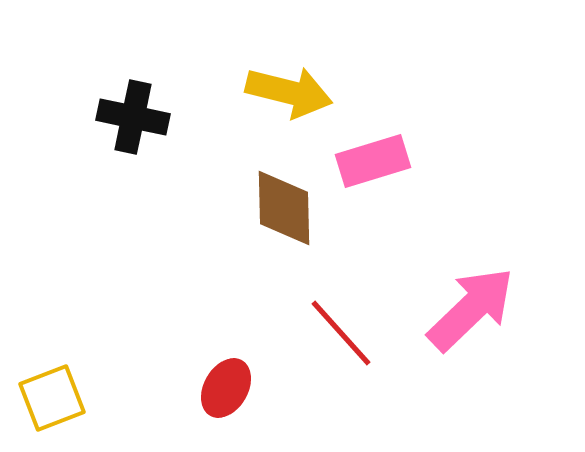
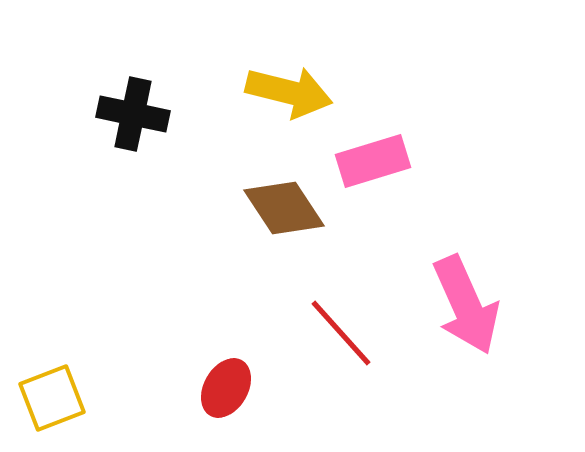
black cross: moved 3 px up
brown diamond: rotated 32 degrees counterclockwise
pink arrow: moved 5 px left, 4 px up; rotated 110 degrees clockwise
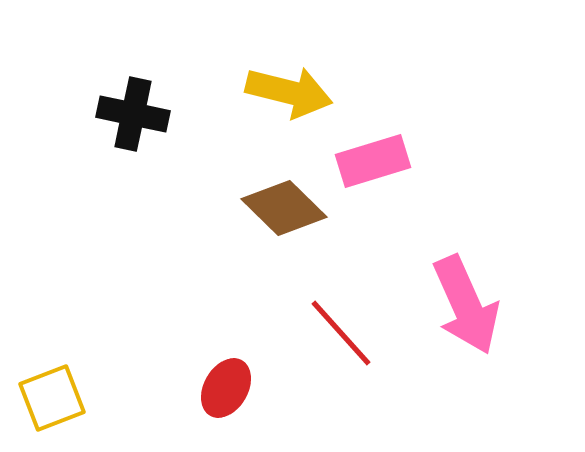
brown diamond: rotated 12 degrees counterclockwise
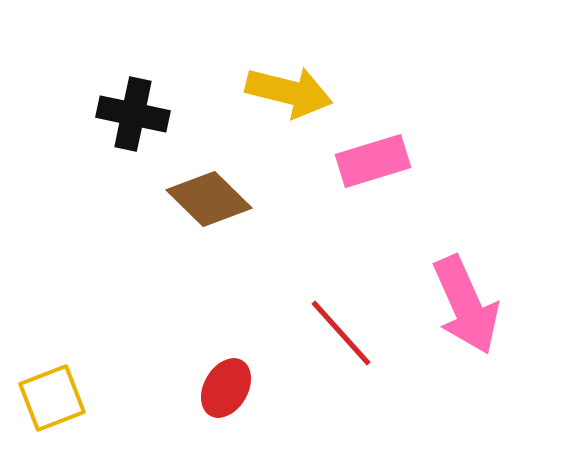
brown diamond: moved 75 px left, 9 px up
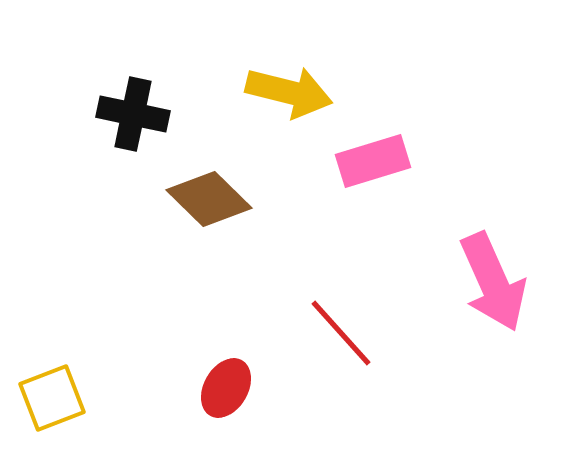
pink arrow: moved 27 px right, 23 px up
